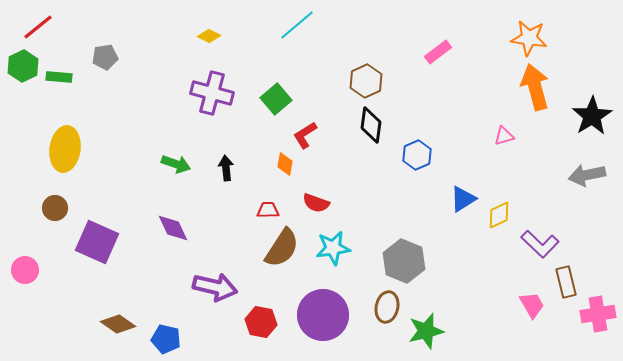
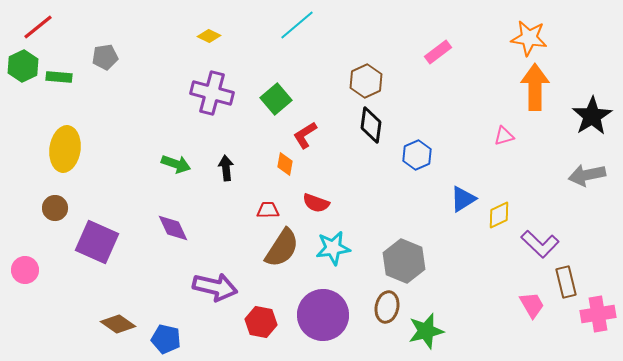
orange arrow at (535, 87): rotated 15 degrees clockwise
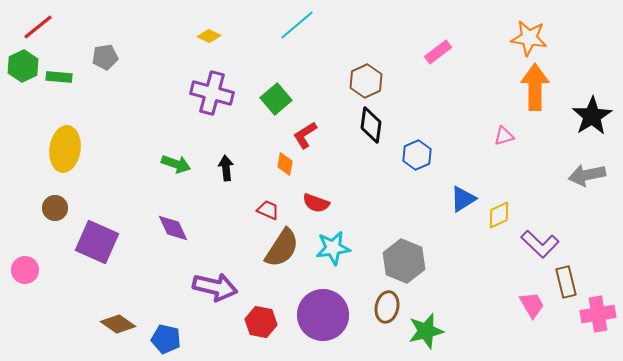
red trapezoid at (268, 210): rotated 25 degrees clockwise
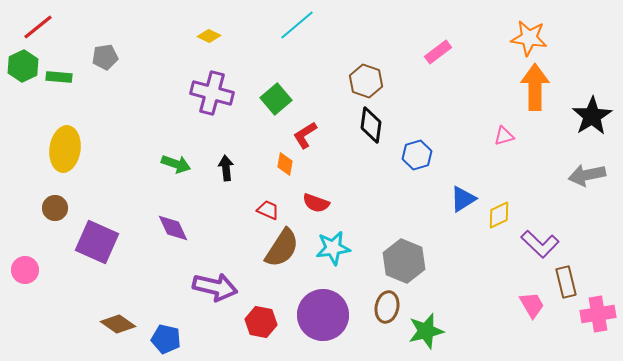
brown hexagon at (366, 81): rotated 16 degrees counterclockwise
blue hexagon at (417, 155): rotated 8 degrees clockwise
